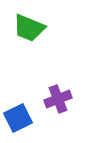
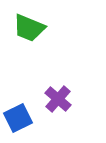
purple cross: rotated 28 degrees counterclockwise
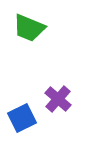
blue square: moved 4 px right
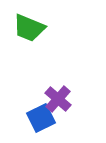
blue square: moved 19 px right
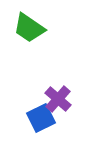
green trapezoid: rotated 12 degrees clockwise
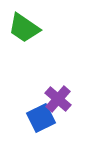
green trapezoid: moved 5 px left
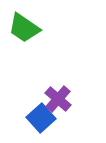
blue square: rotated 16 degrees counterclockwise
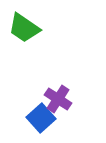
purple cross: rotated 8 degrees counterclockwise
